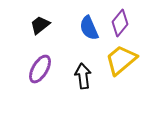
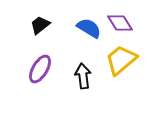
purple diamond: rotated 72 degrees counterclockwise
blue semicircle: rotated 145 degrees clockwise
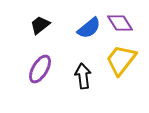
blue semicircle: rotated 110 degrees clockwise
yellow trapezoid: rotated 12 degrees counterclockwise
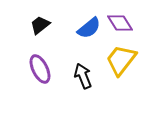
purple ellipse: rotated 56 degrees counterclockwise
black arrow: rotated 15 degrees counterclockwise
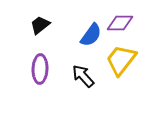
purple diamond: rotated 56 degrees counterclockwise
blue semicircle: moved 2 px right, 7 px down; rotated 15 degrees counterclockwise
purple ellipse: rotated 28 degrees clockwise
black arrow: rotated 20 degrees counterclockwise
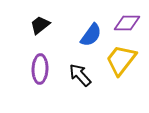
purple diamond: moved 7 px right
black arrow: moved 3 px left, 1 px up
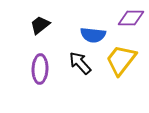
purple diamond: moved 4 px right, 5 px up
blue semicircle: moved 2 px right; rotated 60 degrees clockwise
black arrow: moved 12 px up
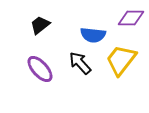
purple ellipse: rotated 44 degrees counterclockwise
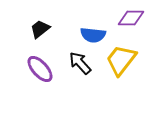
black trapezoid: moved 4 px down
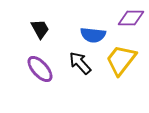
black trapezoid: rotated 100 degrees clockwise
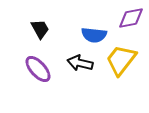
purple diamond: rotated 12 degrees counterclockwise
blue semicircle: moved 1 px right
black arrow: rotated 35 degrees counterclockwise
purple ellipse: moved 2 px left
